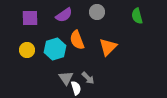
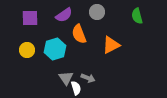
orange semicircle: moved 2 px right, 6 px up
orange triangle: moved 3 px right, 2 px up; rotated 18 degrees clockwise
gray arrow: rotated 24 degrees counterclockwise
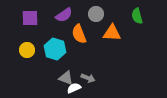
gray circle: moved 1 px left, 2 px down
orange triangle: moved 1 px right, 12 px up; rotated 30 degrees clockwise
cyan hexagon: rotated 25 degrees counterclockwise
gray triangle: rotated 35 degrees counterclockwise
white semicircle: moved 2 px left; rotated 96 degrees counterclockwise
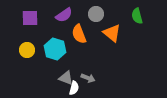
orange triangle: rotated 36 degrees clockwise
white semicircle: rotated 128 degrees clockwise
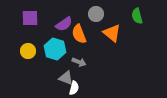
purple semicircle: moved 9 px down
yellow circle: moved 1 px right, 1 px down
gray arrow: moved 9 px left, 16 px up
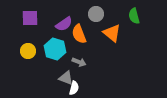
green semicircle: moved 3 px left
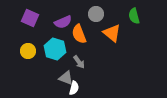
purple square: rotated 24 degrees clockwise
purple semicircle: moved 1 px left, 2 px up; rotated 12 degrees clockwise
gray arrow: rotated 32 degrees clockwise
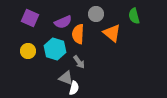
orange semicircle: moved 1 px left; rotated 24 degrees clockwise
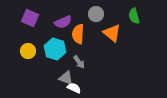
white semicircle: rotated 80 degrees counterclockwise
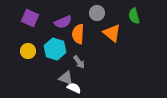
gray circle: moved 1 px right, 1 px up
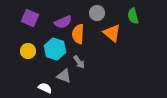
green semicircle: moved 1 px left
gray triangle: moved 2 px left, 2 px up
white semicircle: moved 29 px left
